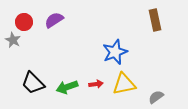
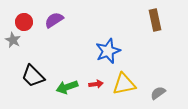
blue star: moved 7 px left, 1 px up
black trapezoid: moved 7 px up
gray semicircle: moved 2 px right, 4 px up
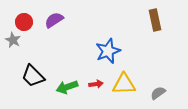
yellow triangle: rotated 10 degrees clockwise
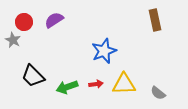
blue star: moved 4 px left
gray semicircle: rotated 105 degrees counterclockwise
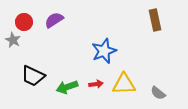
black trapezoid: rotated 20 degrees counterclockwise
